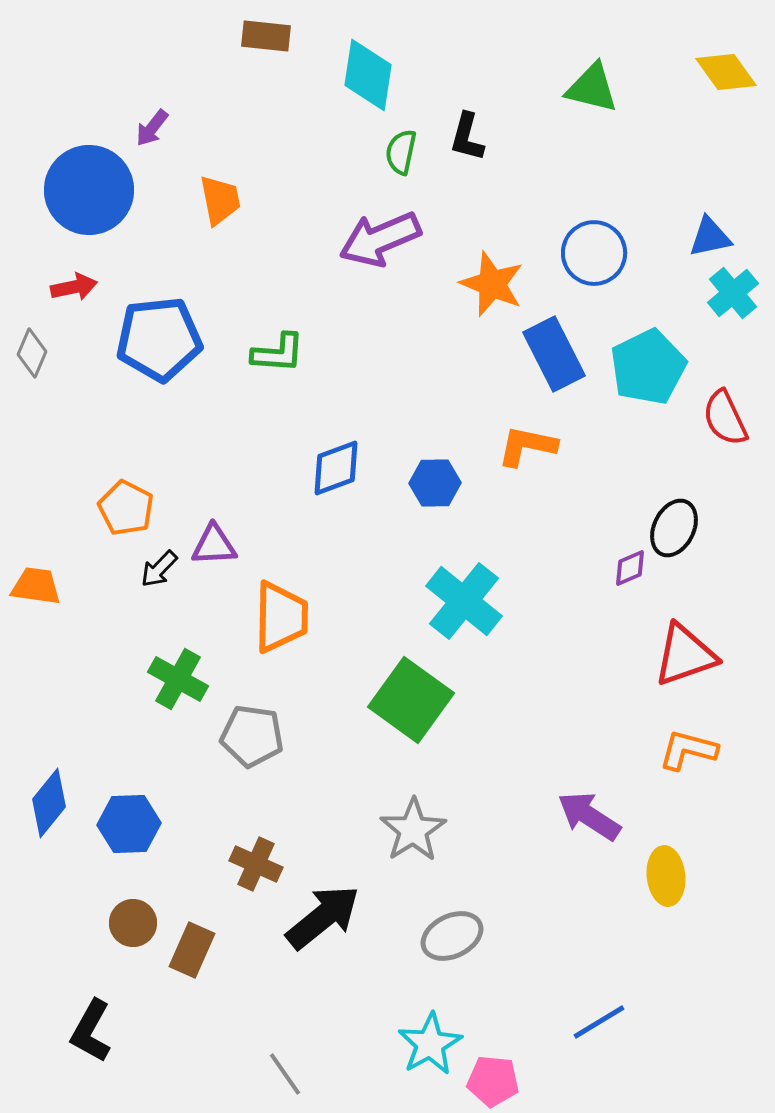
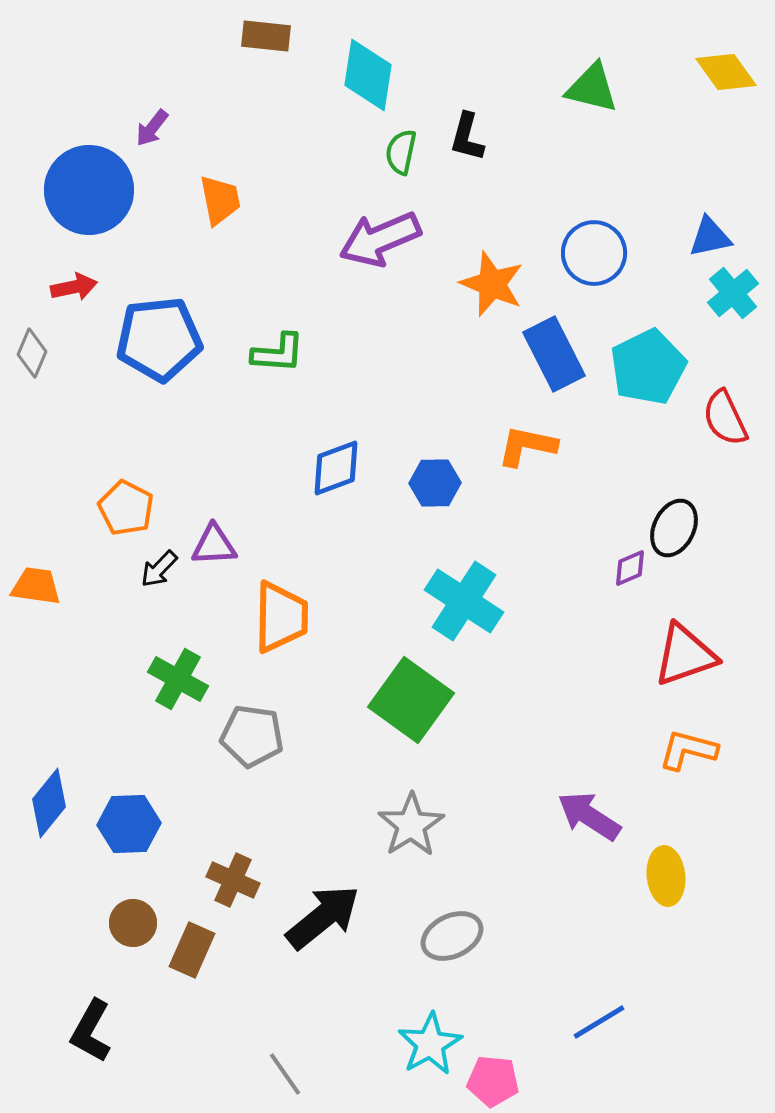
cyan cross at (464, 601): rotated 6 degrees counterclockwise
gray star at (413, 830): moved 2 px left, 5 px up
brown cross at (256, 864): moved 23 px left, 16 px down
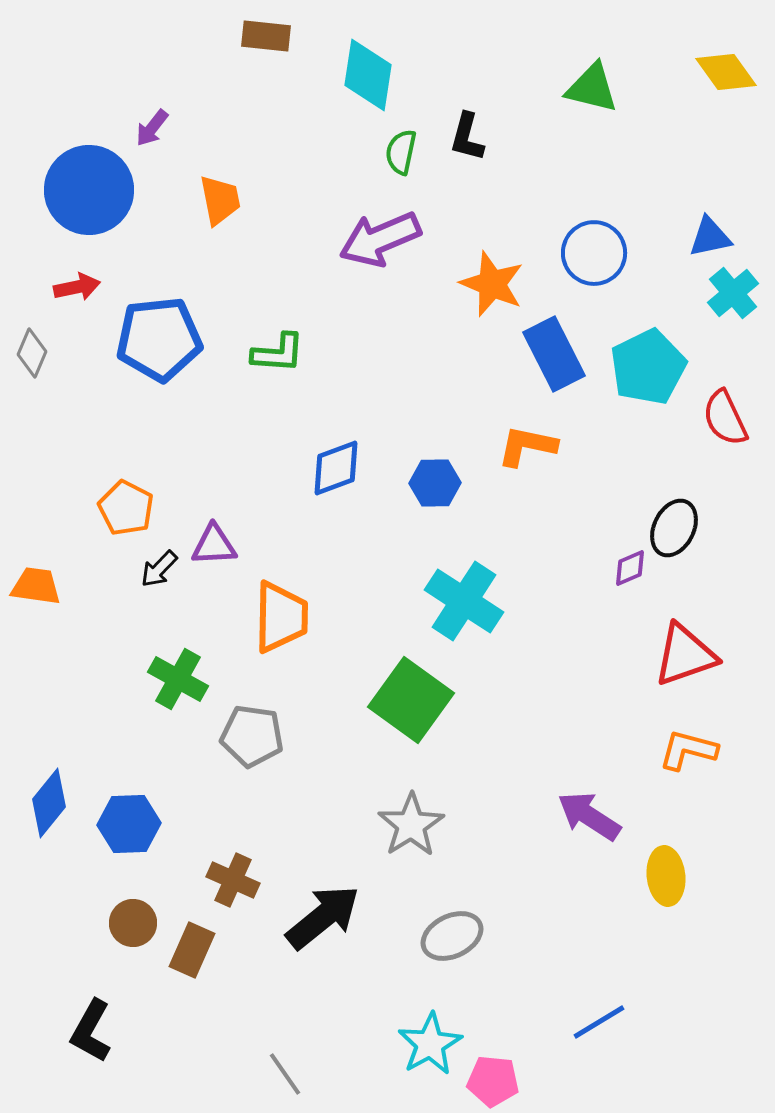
red arrow at (74, 287): moved 3 px right
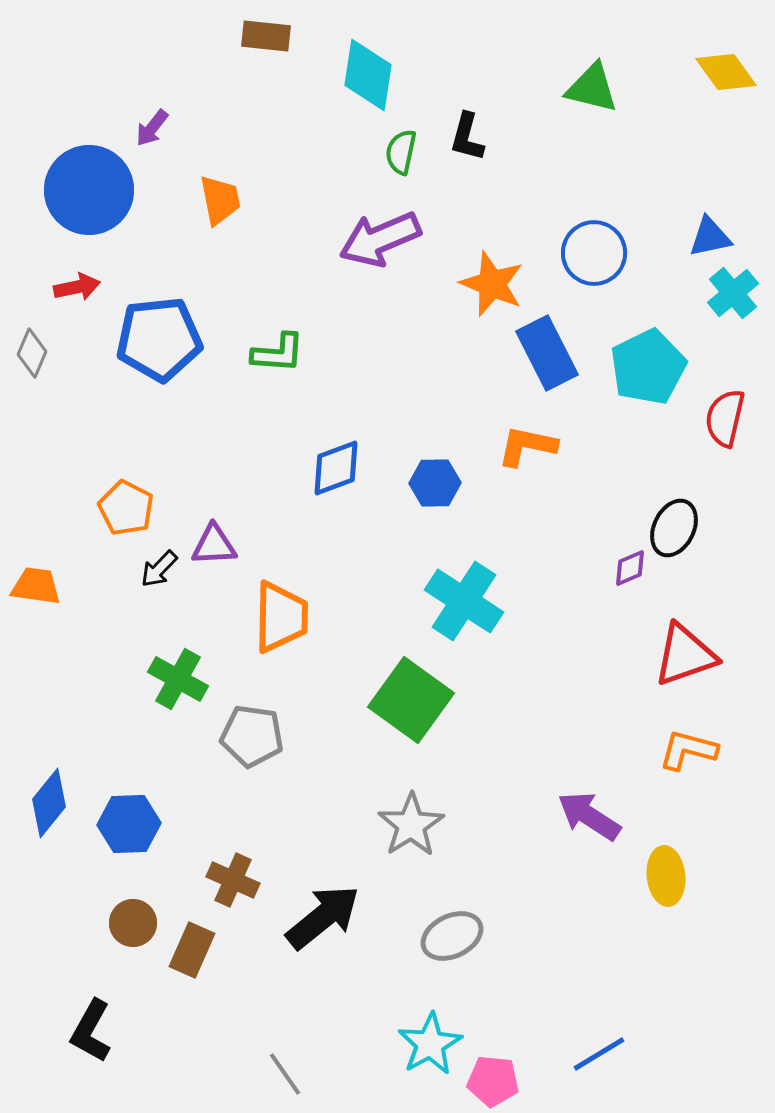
blue rectangle at (554, 354): moved 7 px left, 1 px up
red semicircle at (725, 418): rotated 38 degrees clockwise
blue line at (599, 1022): moved 32 px down
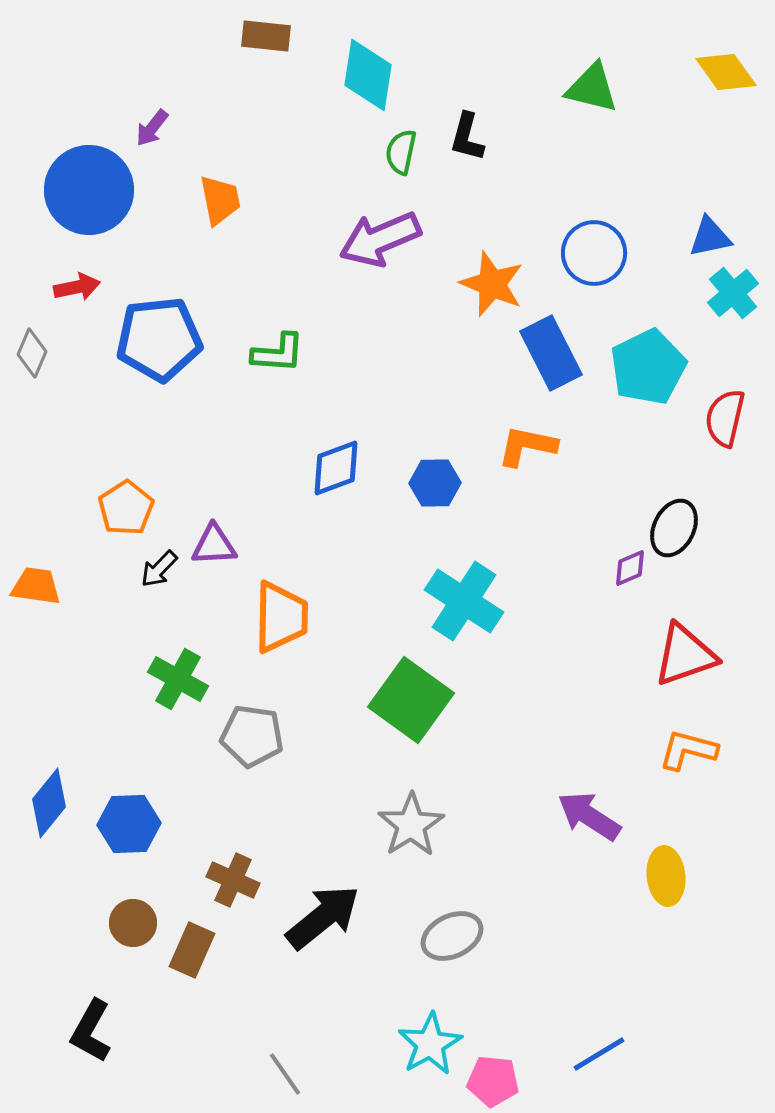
blue rectangle at (547, 353): moved 4 px right
orange pentagon at (126, 508): rotated 12 degrees clockwise
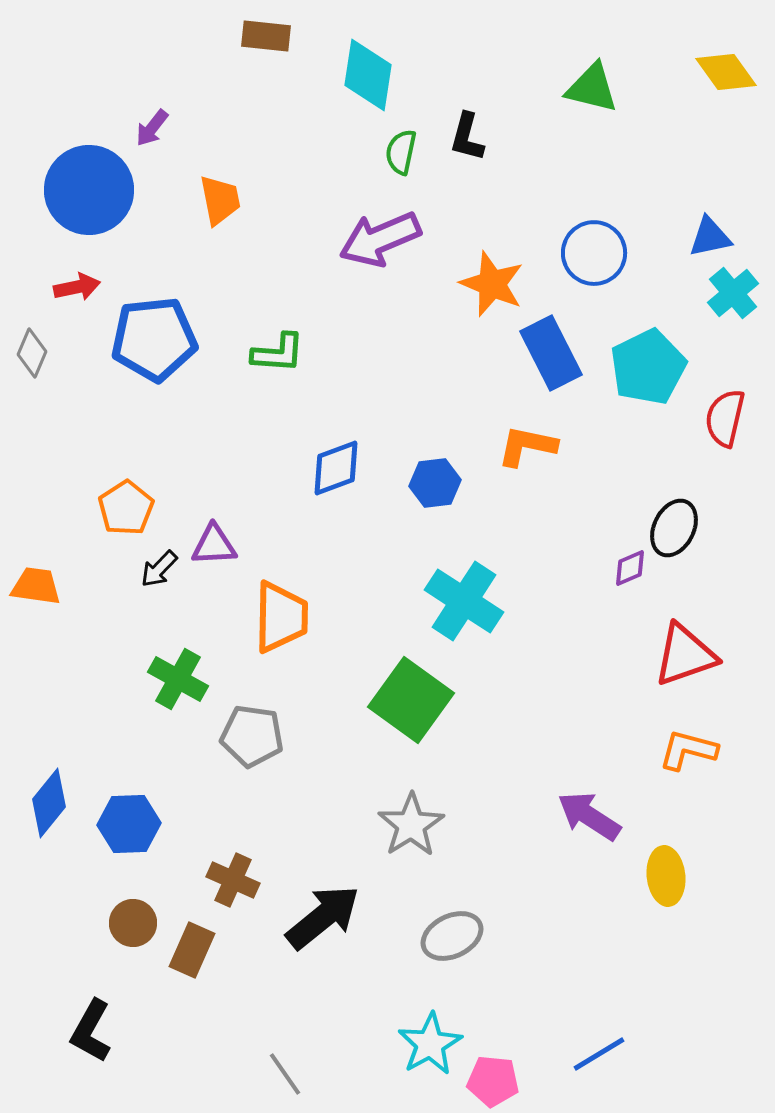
blue pentagon at (159, 339): moved 5 px left
blue hexagon at (435, 483): rotated 6 degrees counterclockwise
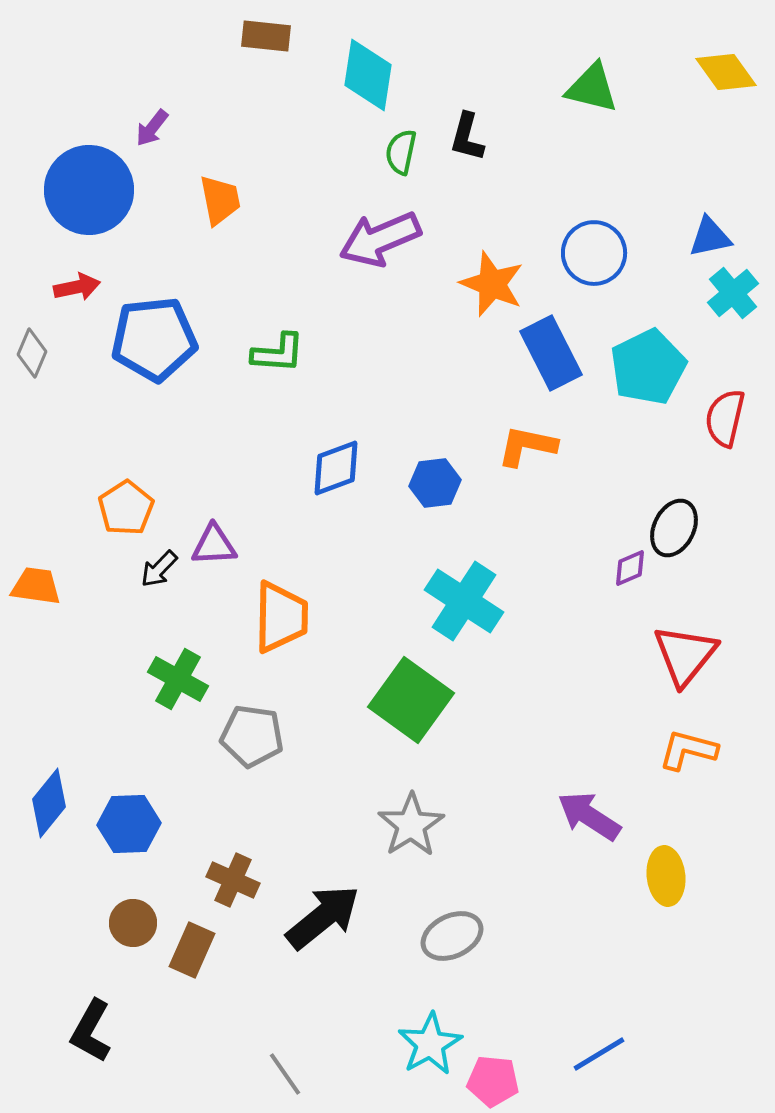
red triangle at (685, 655): rotated 32 degrees counterclockwise
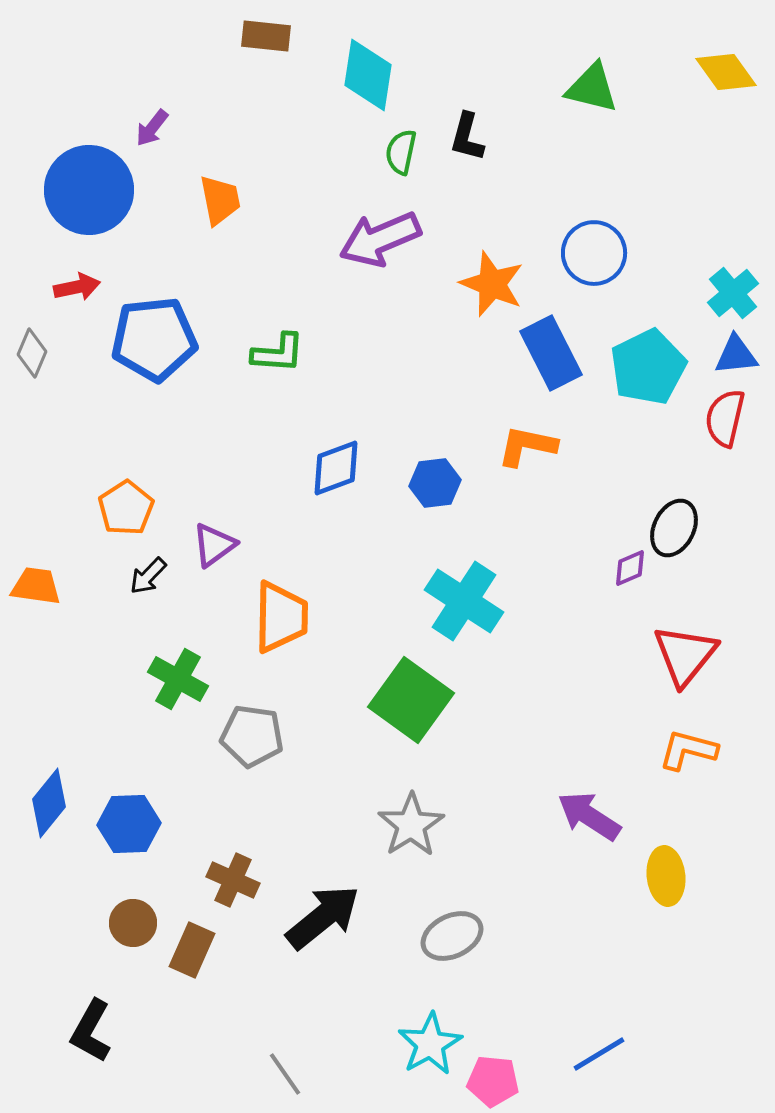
blue triangle at (710, 237): moved 26 px right, 118 px down; rotated 6 degrees clockwise
purple triangle at (214, 545): rotated 33 degrees counterclockwise
black arrow at (159, 569): moved 11 px left, 7 px down
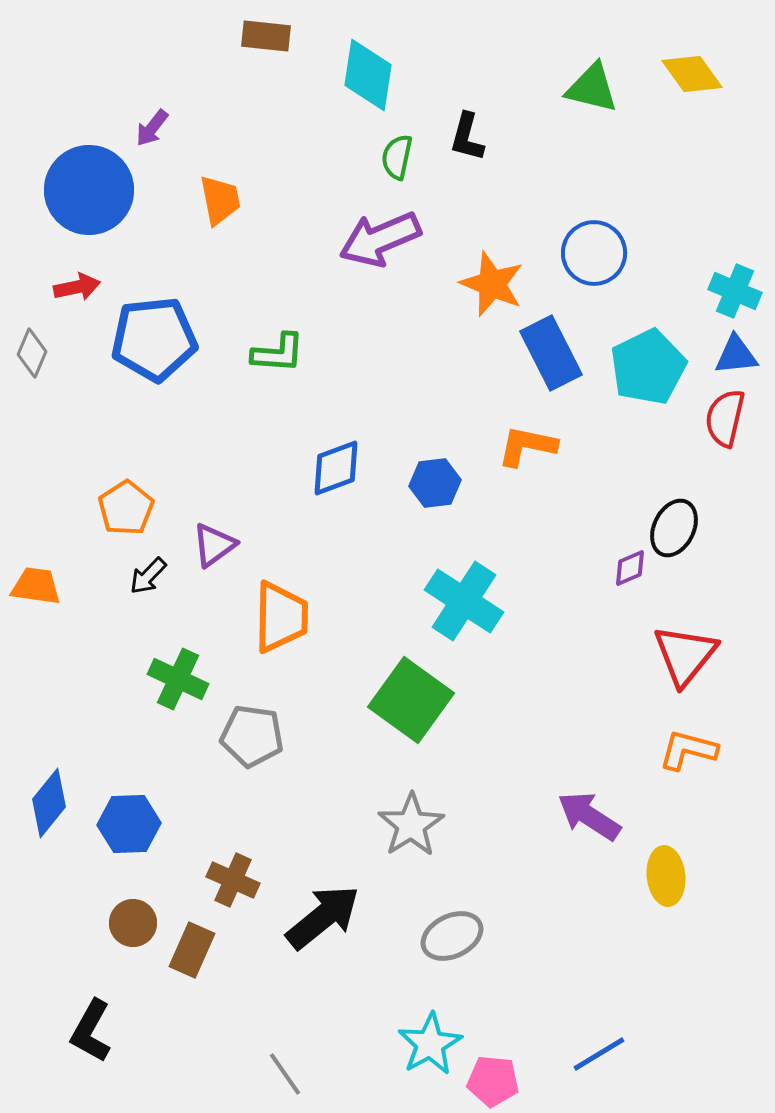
yellow diamond at (726, 72): moved 34 px left, 2 px down
green semicircle at (401, 152): moved 4 px left, 5 px down
cyan cross at (733, 293): moved 2 px right, 2 px up; rotated 27 degrees counterclockwise
green cross at (178, 679): rotated 4 degrees counterclockwise
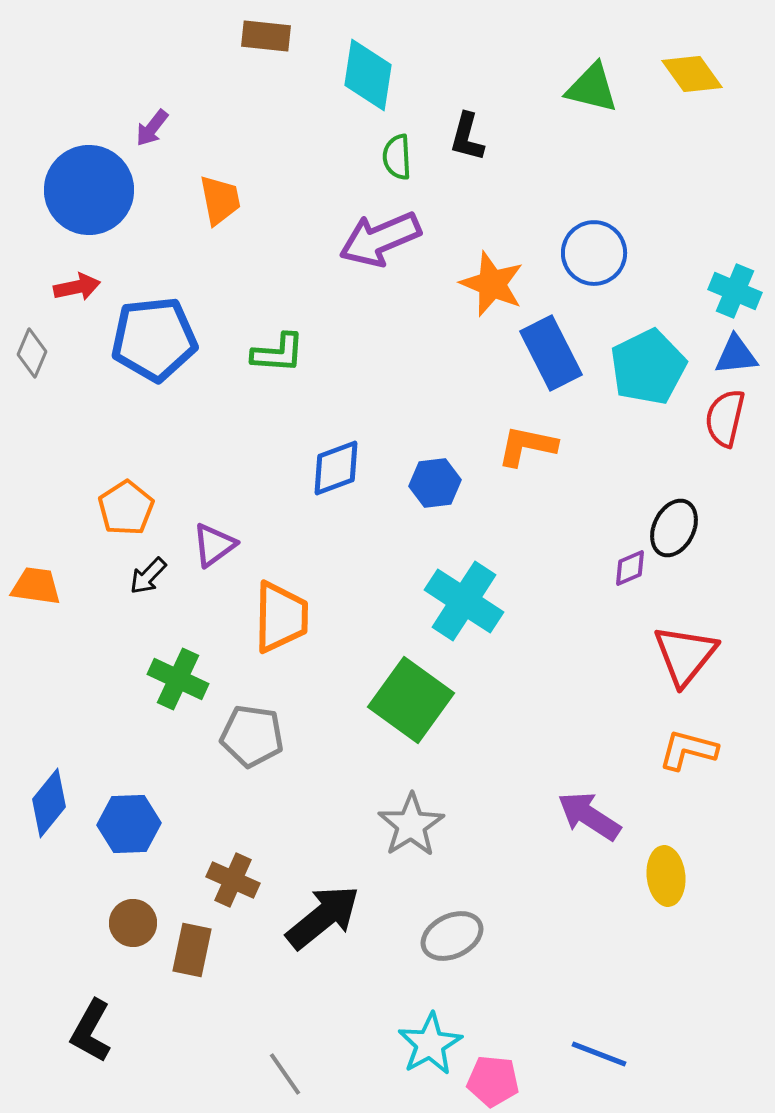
green semicircle at (397, 157): rotated 15 degrees counterclockwise
brown rectangle at (192, 950): rotated 12 degrees counterclockwise
blue line at (599, 1054): rotated 52 degrees clockwise
